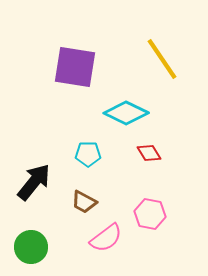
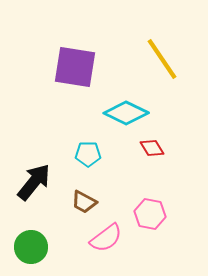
red diamond: moved 3 px right, 5 px up
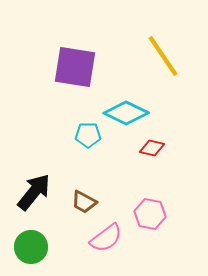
yellow line: moved 1 px right, 3 px up
red diamond: rotated 45 degrees counterclockwise
cyan pentagon: moved 19 px up
black arrow: moved 10 px down
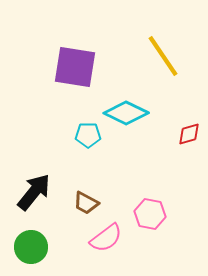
red diamond: moved 37 px right, 14 px up; rotated 30 degrees counterclockwise
brown trapezoid: moved 2 px right, 1 px down
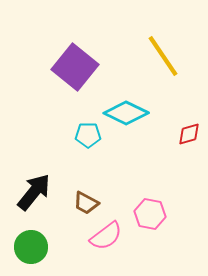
purple square: rotated 30 degrees clockwise
pink semicircle: moved 2 px up
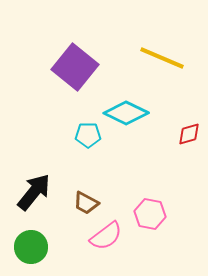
yellow line: moved 1 px left, 2 px down; rotated 33 degrees counterclockwise
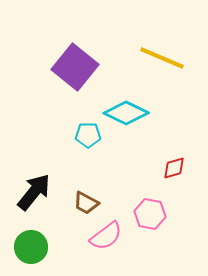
red diamond: moved 15 px left, 34 px down
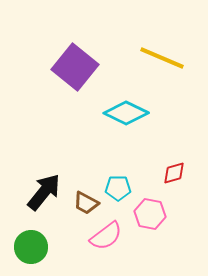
cyan pentagon: moved 30 px right, 53 px down
red diamond: moved 5 px down
black arrow: moved 10 px right
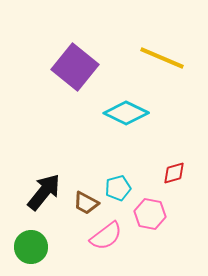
cyan pentagon: rotated 15 degrees counterclockwise
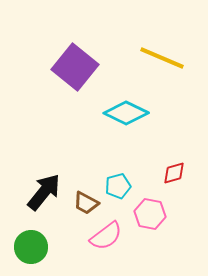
cyan pentagon: moved 2 px up
